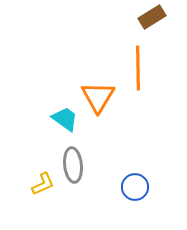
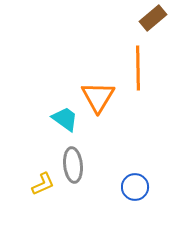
brown rectangle: moved 1 px right, 1 px down; rotated 8 degrees counterclockwise
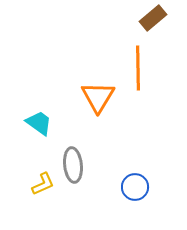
cyan trapezoid: moved 26 px left, 4 px down
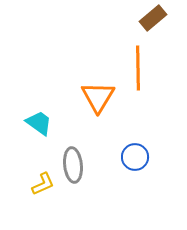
blue circle: moved 30 px up
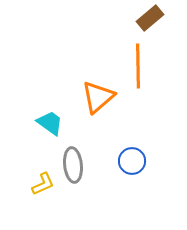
brown rectangle: moved 3 px left
orange line: moved 2 px up
orange triangle: rotated 18 degrees clockwise
cyan trapezoid: moved 11 px right
blue circle: moved 3 px left, 4 px down
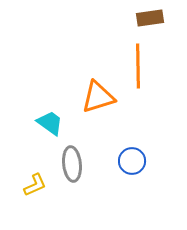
brown rectangle: rotated 32 degrees clockwise
orange triangle: rotated 24 degrees clockwise
gray ellipse: moved 1 px left, 1 px up
yellow L-shape: moved 8 px left, 1 px down
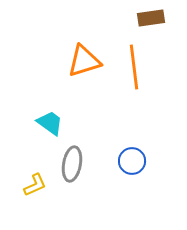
brown rectangle: moved 1 px right
orange line: moved 4 px left, 1 px down; rotated 6 degrees counterclockwise
orange triangle: moved 14 px left, 36 px up
gray ellipse: rotated 16 degrees clockwise
